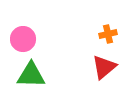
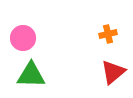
pink circle: moved 1 px up
red triangle: moved 9 px right, 5 px down
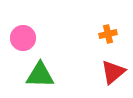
green triangle: moved 9 px right
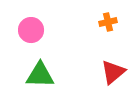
orange cross: moved 12 px up
pink circle: moved 8 px right, 8 px up
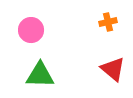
red triangle: moved 3 px up; rotated 40 degrees counterclockwise
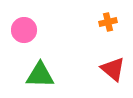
pink circle: moved 7 px left
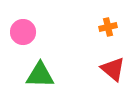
orange cross: moved 5 px down
pink circle: moved 1 px left, 2 px down
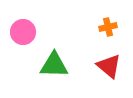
red triangle: moved 4 px left, 3 px up
green triangle: moved 14 px right, 10 px up
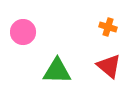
orange cross: rotated 30 degrees clockwise
green triangle: moved 3 px right, 6 px down
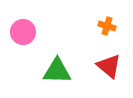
orange cross: moved 1 px left, 1 px up
